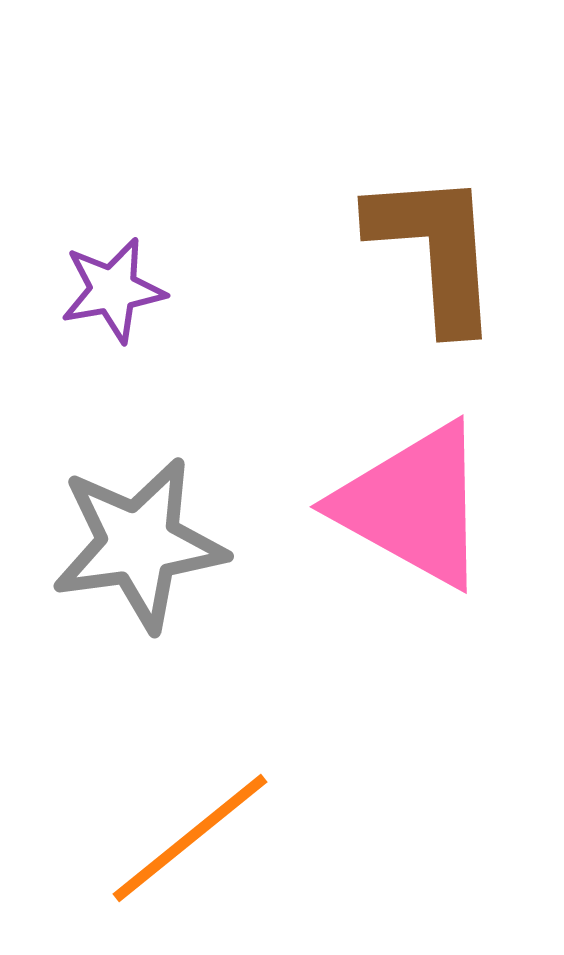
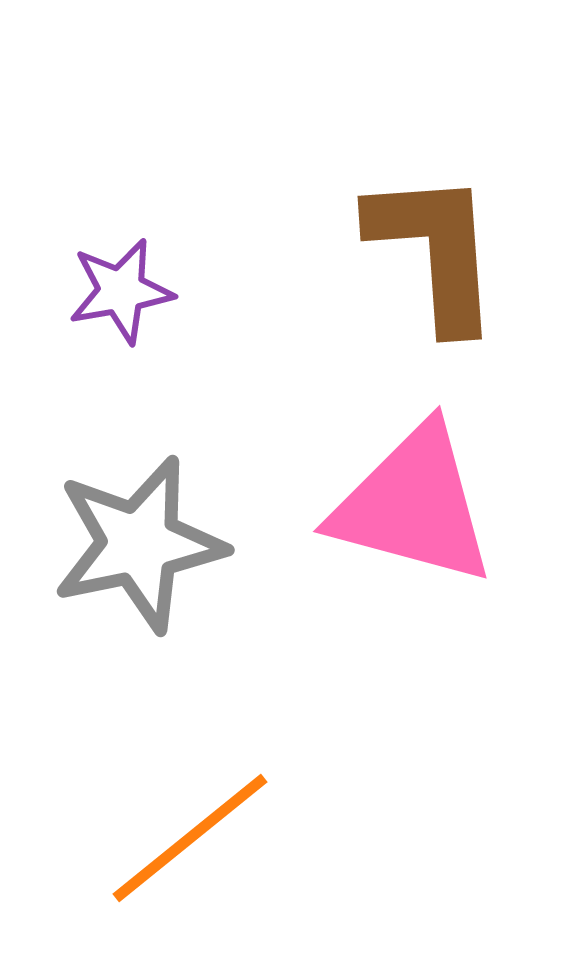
purple star: moved 8 px right, 1 px down
pink triangle: rotated 14 degrees counterclockwise
gray star: rotated 4 degrees counterclockwise
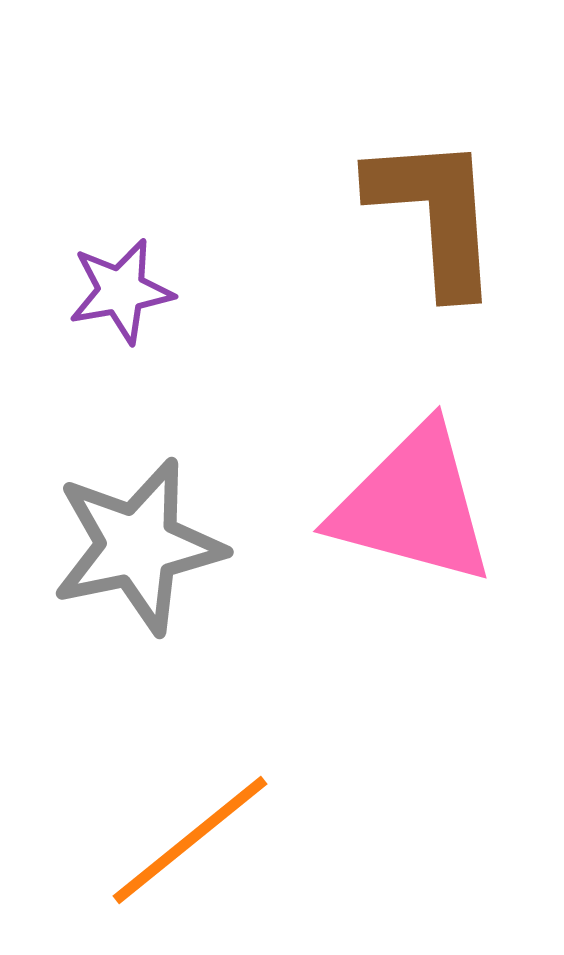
brown L-shape: moved 36 px up
gray star: moved 1 px left, 2 px down
orange line: moved 2 px down
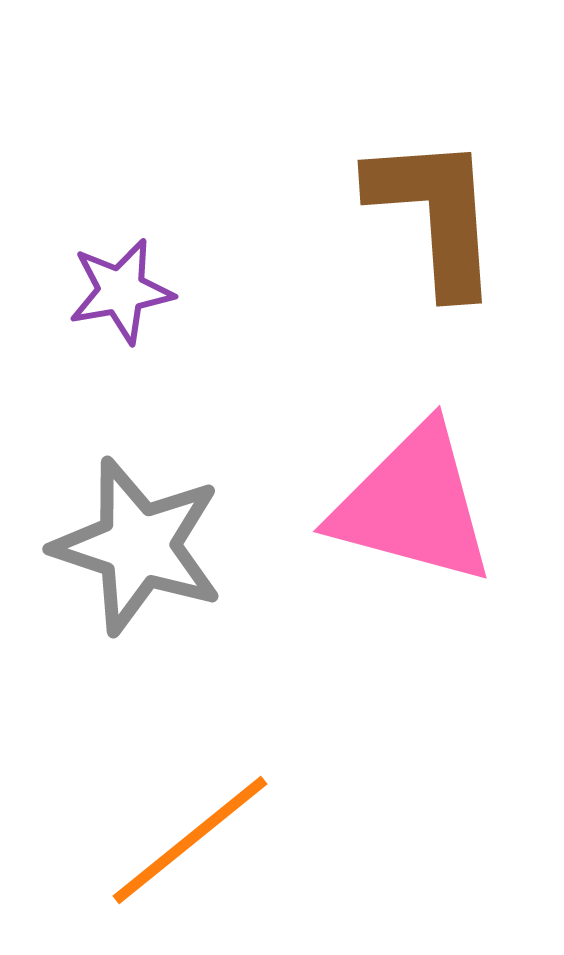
gray star: rotated 30 degrees clockwise
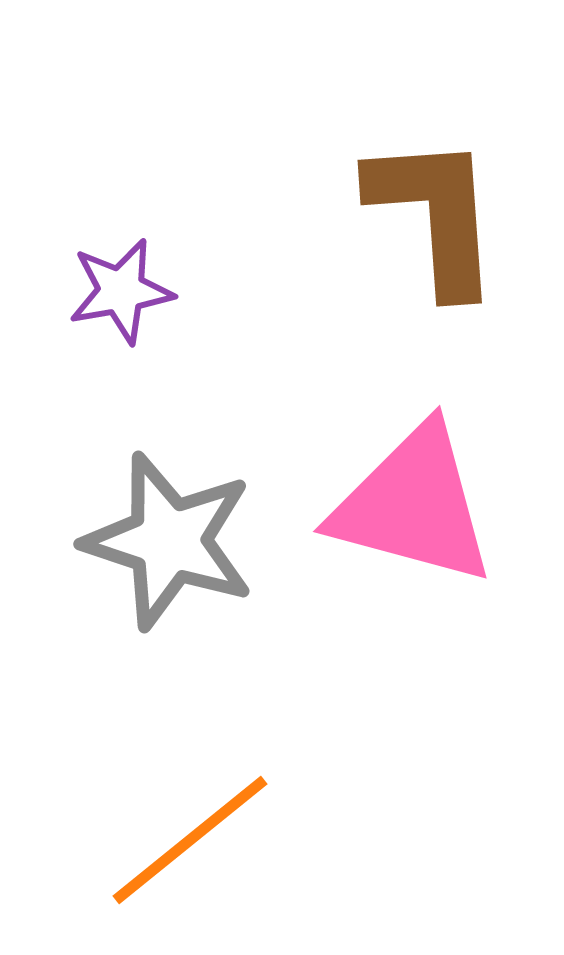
gray star: moved 31 px right, 5 px up
